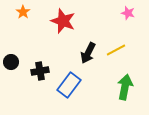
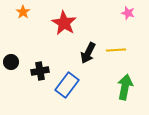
red star: moved 1 px right, 2 px down; rotated 10 degrees clockwise
yellow line: rotated 24 degrees clockwise
blue rectangle: moved 2 px left
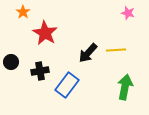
red star: moved 19 px left, 10 px down
black arrow: rotated 15 degrees clockwise
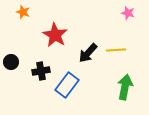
orange star: rotated 16 degrees counterclockwise
red star: moved 10 px right, 2 px down
black cross: moved 1 px right
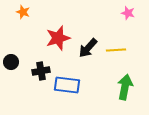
red star: moved 3 px right, 3 px down; rotated 25 degrees clockwise
black arrow: moved 5 px up
blue rectangle: rotated 60 degrees clockwise
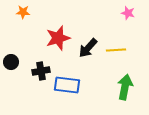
orange star: rotated 16 degrees counterclockwise
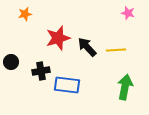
orange star: moved 2 px right, 2 px down; rotated 16 degrees counterclockwise
black arrow: moved 1 px left, 1 px up; rotated 95 degrees clockwise
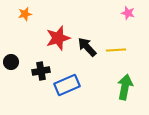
blue rectangle: rotated 30 degrees counterclockwise
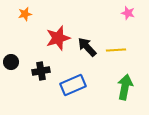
blue rectangle: moved 6 px right
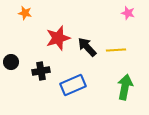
orange star: moved 1 px up; rotated 24 degrees clockwise
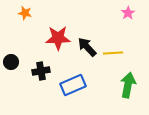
pink star: rotated 24 degrees clockwise
red star: rotated 15 degrees clockwise
yellow line: moved 3 px left, 3 px down
green arrow: moved 3 px right, 2 px up
